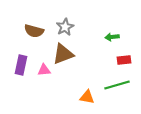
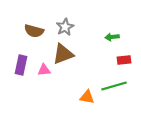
green line: moved 3 px left, 1 px down
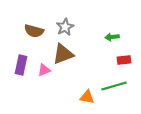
pink triangle: rotated 16 degrees counterclockwise
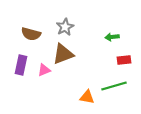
brown semicircle: moved 3 px left, 3 px down
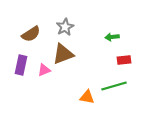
brown semicircle: rotated 48 degrees counterclockwise
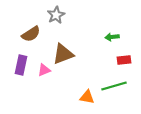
gray star: moved 9 px left, 12 px up
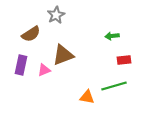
green arrow: moved 1 px up
brown triangle: moved 1 px down
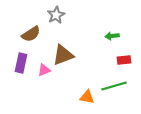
purple rectangle: moved 2 px up
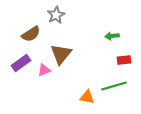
brown triangle: moved 2 px left, 1 px up; rotated 30 degrees counterclockwise
purple rectangle: rotated 42 degrees clockwise
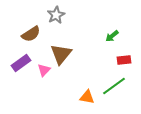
green arrow: rotated 32 degrees counterclockwise
pink triangle: rotated 24 degrees counterclockwise
green line: rotated 20 degrees counterclockwise
